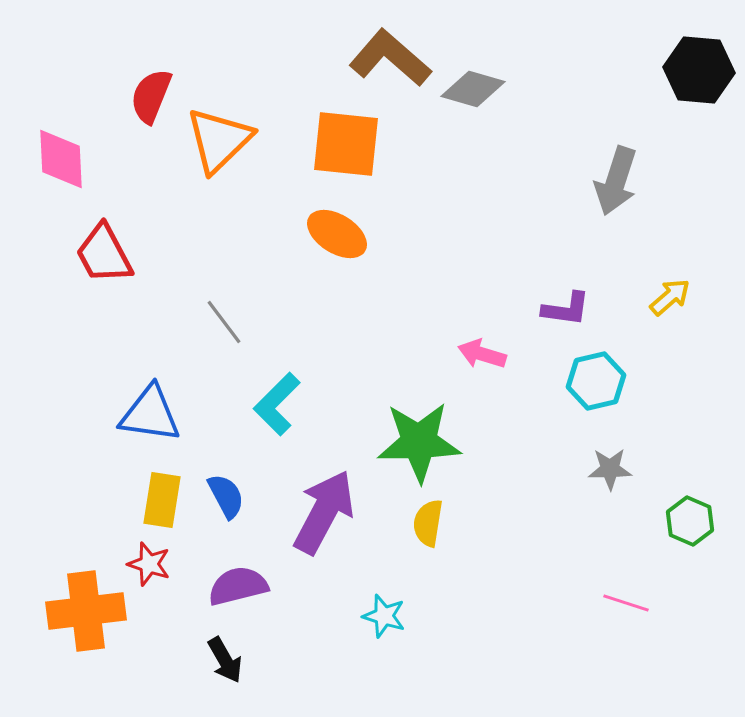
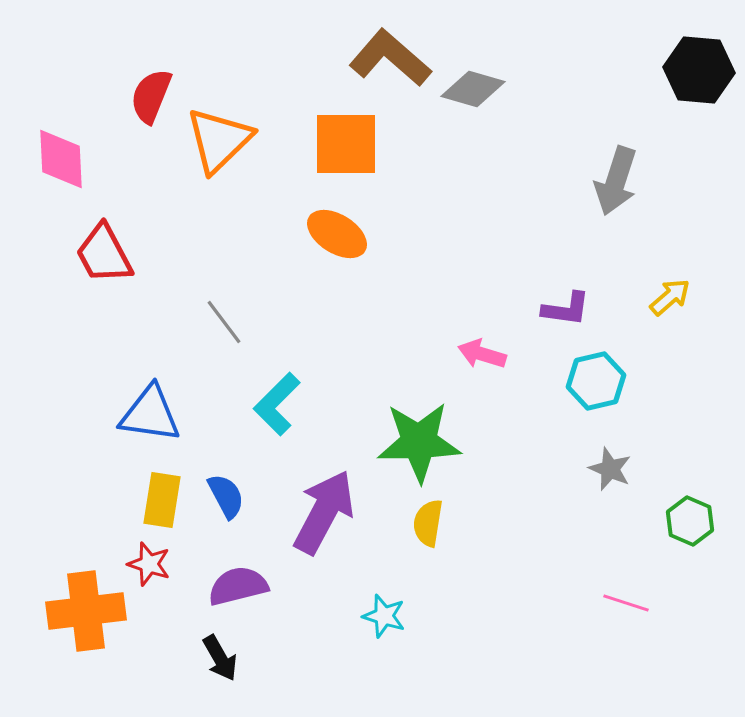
orange square: rotated 6 degrees counterclockwise
gray star: rotated 24 degrees clockwise
black arrow: moved 5 px left, 2 px up
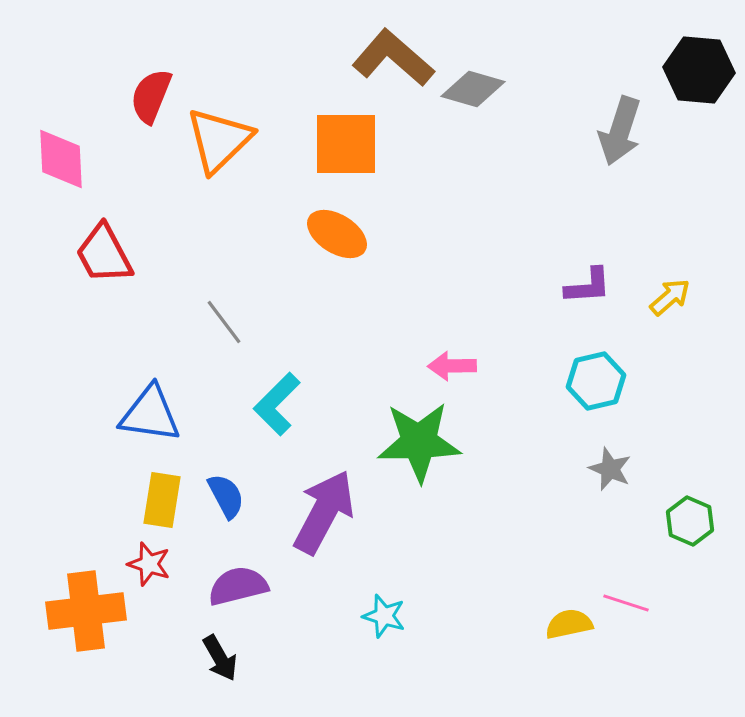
brown L-shape: moved 3 px right
gray arrow: moved 4 px right, 50 px up
purple L-shape: moved 22 px right, 23 px up; rotated 12 degrees counterclockwise
pink arrow: moved 30 px left, 12 px down; rotated 18 degrees counterclockwise
yellow semicircle: moved 141 px right, 101 px down; rotated 69 degrees clockwise
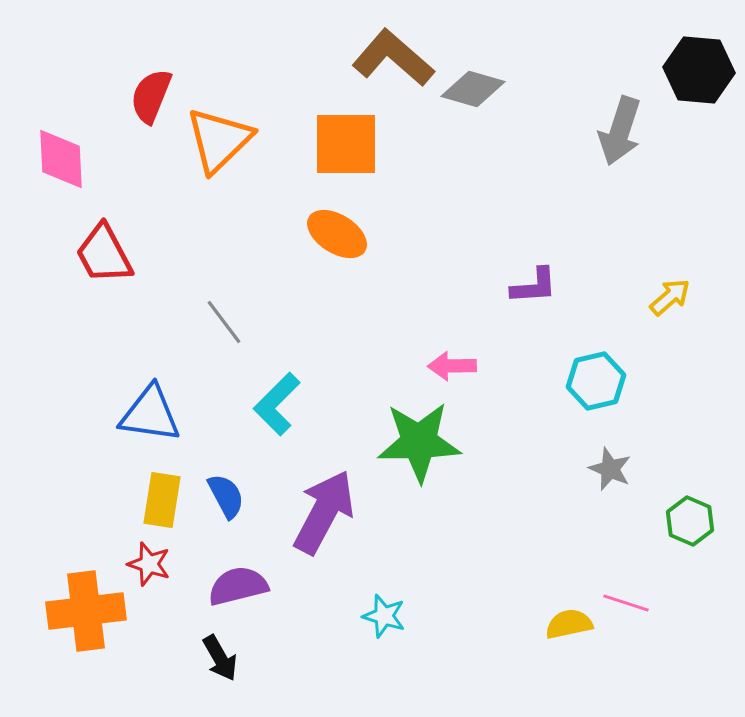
purple L-shape: moved 54 px left
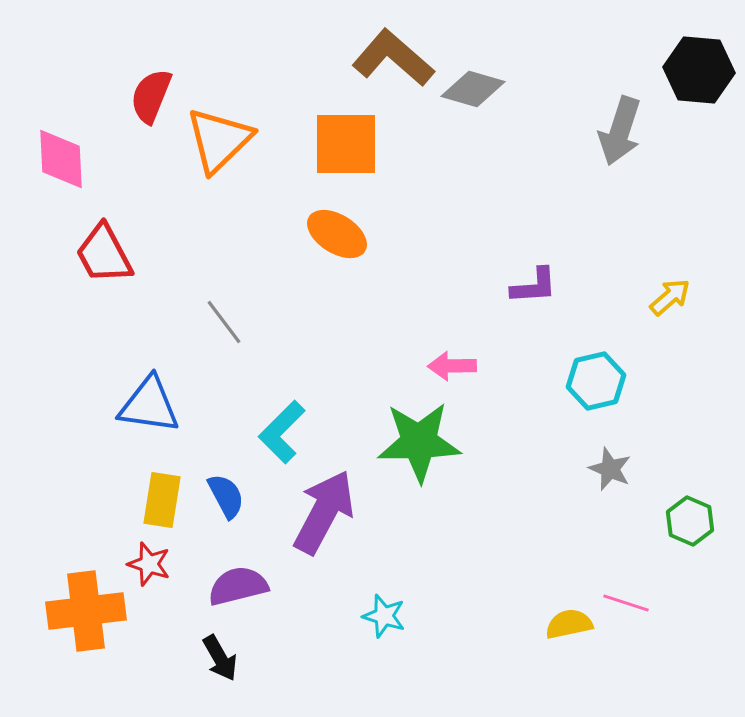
cyan L-shape: moved 5 px right, 28 px down
blue triangle: moved 1 px left, 9 px up
